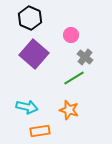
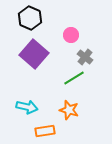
orange rectangle: moved 5 px right
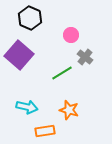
purple square: moved 15 px left, 1 px down
green line: moved 12 px left, 5 px up
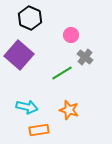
orange rectangle: moved 6 px left, 1 px up
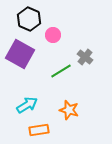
black hexagon: moved 1 px left, 1 px down
pink circle: moved 18 px left
purple square: moved 1 px right, 1 px up; rotated 12 degrees counterclockwise
green line: moved 1 px left, 2 px up
cyan arrow: moved 2 px up; rotated 45 degrees counterclockwise
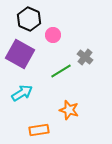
cyan arrow: moved 5 px left, 12 px up
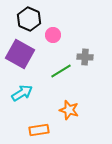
gray cross: rotated 35 degrees counterclockwise
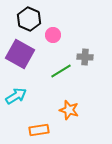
cyan arrow: moved 6 px left, 3 px down
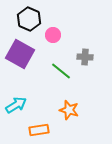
green line: rotated 70 degrees clockwise
cyan arrow: moved 9 px down
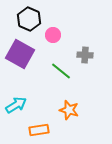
gray cross: moved 2 px up
